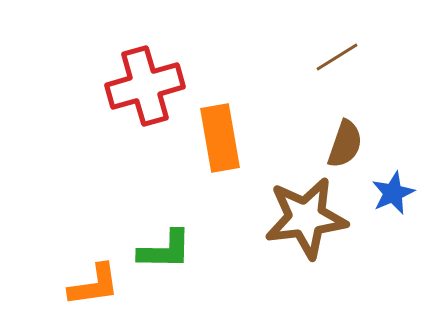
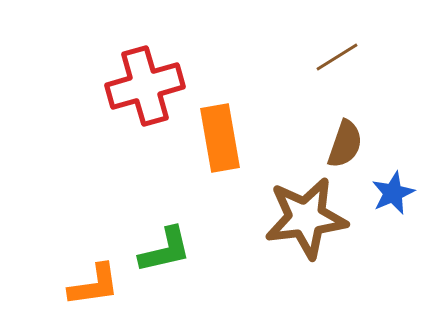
green L-shape: rotated 14 degrees counterclockwise
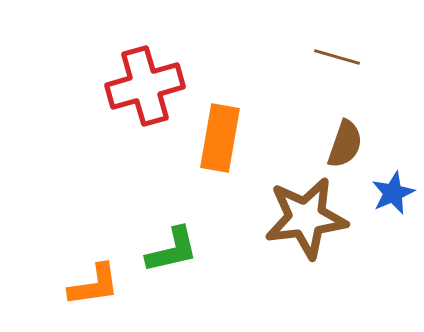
brown line: rotated 48 degrees clockwise
orange rectangle: rotated 20 degrees clockwise
green L-shape: moved 7 px right
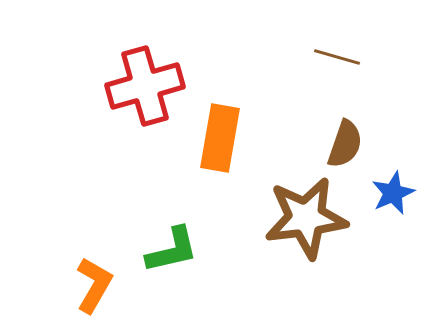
orange L-shape: rotated 52 degrees counterclockwise
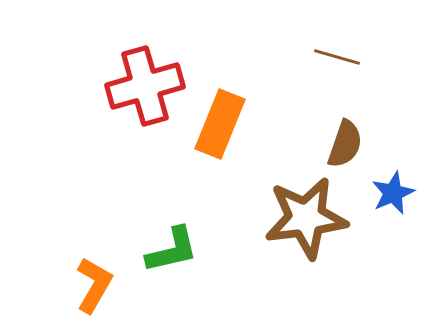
orange rectangle: moved 14 px up; rotated 12 degrees clockwise
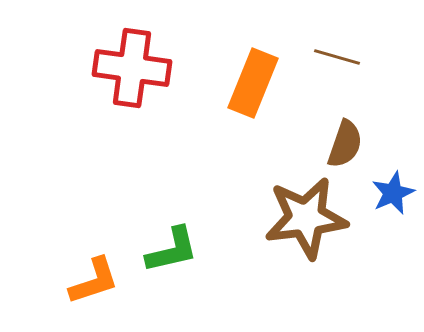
red cross: moved 13 px left, 18 px up; rotated 24 degrees clockwise
orange rectangle: moved 33 px right, 41 px up
orange L-shape: moved 4 px up; rotated 42 degrees clockwise
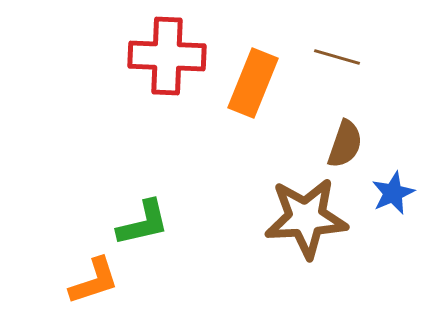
red cross: moved 35 px right, 12 px up; rotated 6 degrees counterclockwise
brown star: rotated 4 degrees clockwise
green L-shape: moved 29 px left, 27 px up
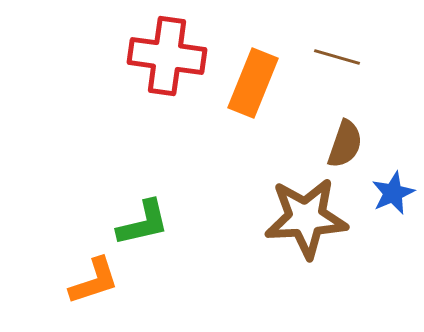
red cross: rotated 6 degrees clockwise
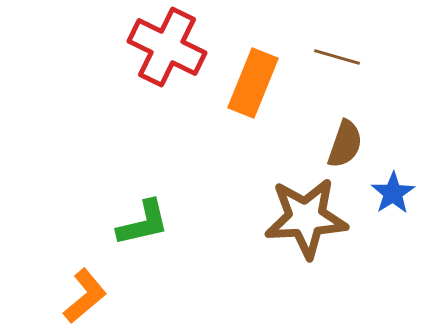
red cross: moved 9 px up; rotated 18 degrees clockwise
blue star: rotated 9 degrees counterclockwise
orange L-shape: moved 9 px left, 15 px down; rotated 22 degrees counterclockwise
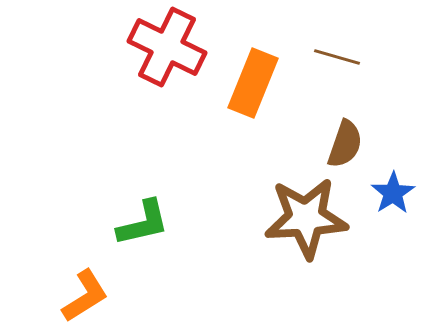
orange L-shape: rotated 8 degrees clockwise
